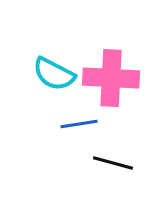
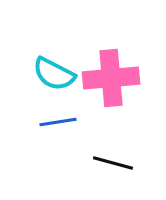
pink cross: rotated 8 degrees counterclockwise
blue line: moved 21 px left, 2 px up
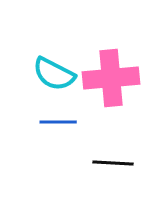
blue line: rotated 9 degrees clockwise
black line: rotated 12 degrees counterclockwise
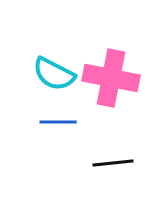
pink cross: rotated 16 degrees clockwise
black line: rotated 9 degrees counterclockwise
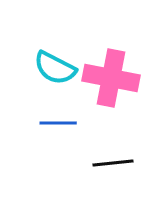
cyan semicircle: moved 1 px right, 6 px up
blue line: moved 1 px down
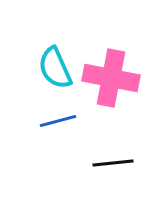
cyan semicircle: rotated 39 degrees clockwise
blue line: moved 2 px up; rotated 15 degrees counterclockwise
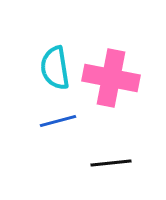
cyan semicircle: rotated 15 degrees clockwise
black line: moved 2 px left
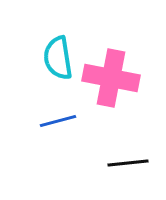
cyan semicircle: moved 3 px right, 10 px up
black line: moved 17 px right
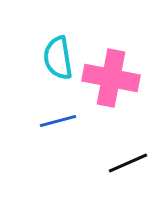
black line: rotated 18 degrees counterclockwise
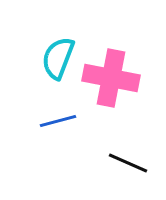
cyan semicircle: rotated 30 degrees clockwise
black line: rotated 48 degrees clockwise
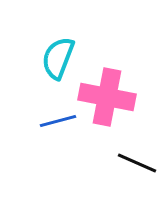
pink cross: moved 4 px left, 19 px down
black line: moved 9 px right
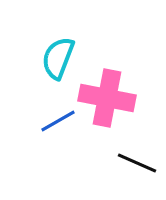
pink cross: moved 1 px down
blue line: rotated 15 degrees counterclockwise
